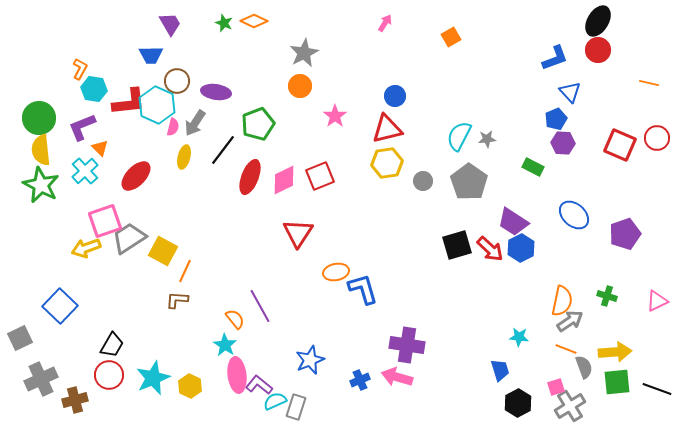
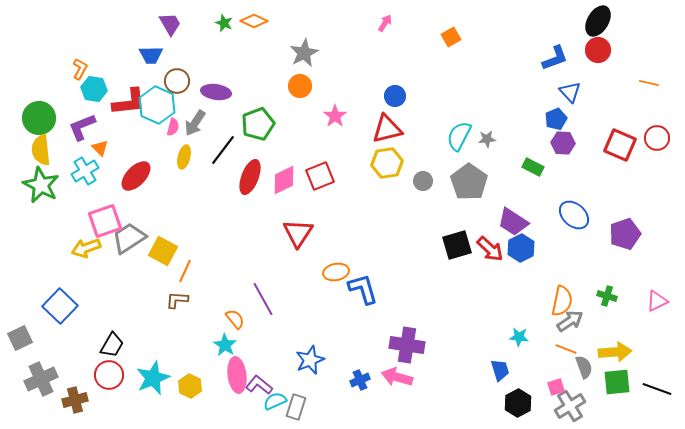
cyan cross at (85, 171): rotated 12 degrees clockwise
purple line at (260, 306): moved 3 px right, 7 px up
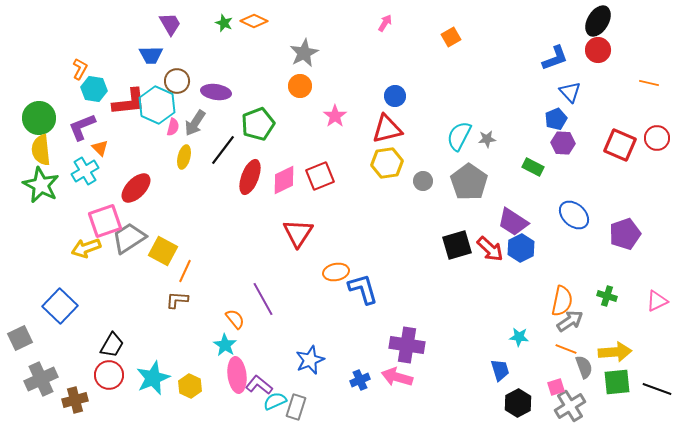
red ellipse at (136, 176): moved 12 px down
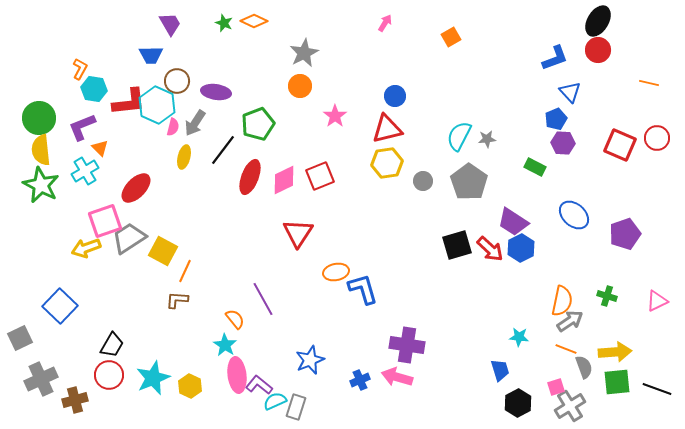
green rectangle at (533, 167): moved 2 px right
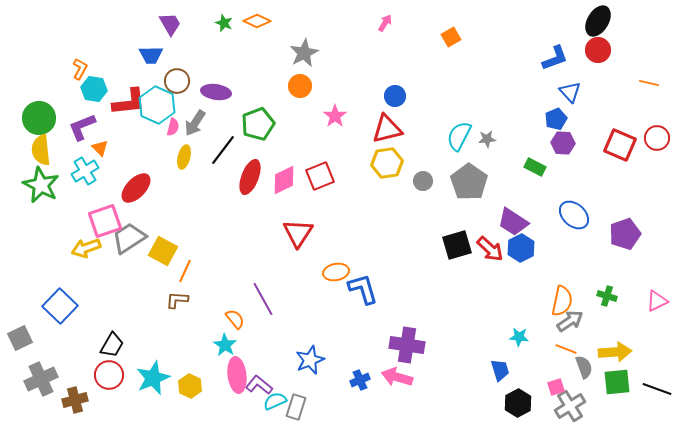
orange diamond at (254, 21): moved 3 px right
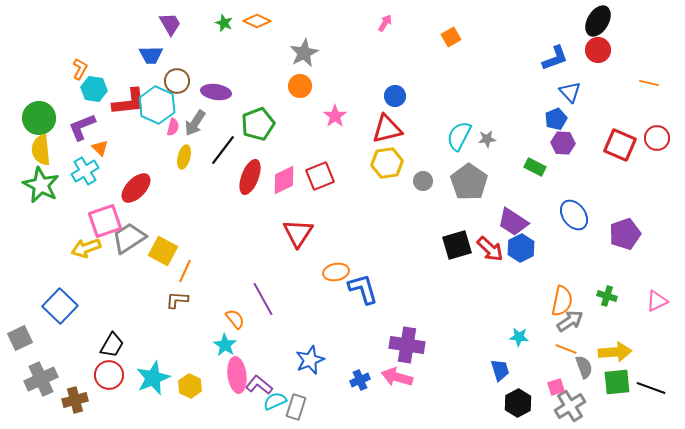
blue ellipse at (574, 215): rotated 12 degrees clockwise
black line at (657, 389): moved 6 px left, 1 px up
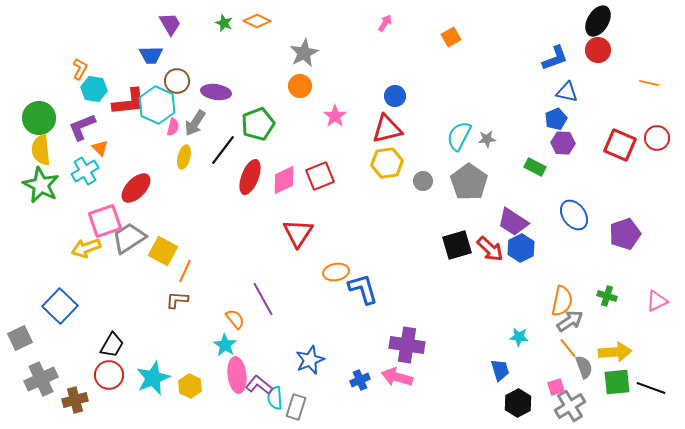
blue triangle at (570, 92): moved 3 px left; rotated 35 degrees counterclockwise
orange line at (566, 349): moved 2 px right, 1 px up; rotated 30 degrees clockwise
cyan semicircle at (275, 401): moved 3 px up; rotated 70 degrees counterclockwise
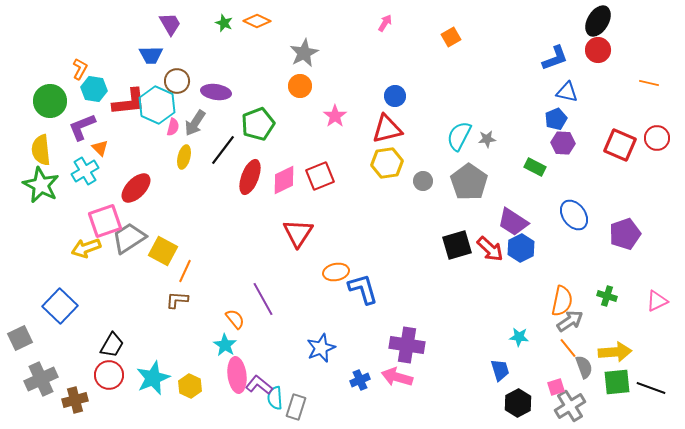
green circle at (39, 118): moved 11 px right, 17 px up
blue star at (310, 360): moved 11 px right, 12 px up
